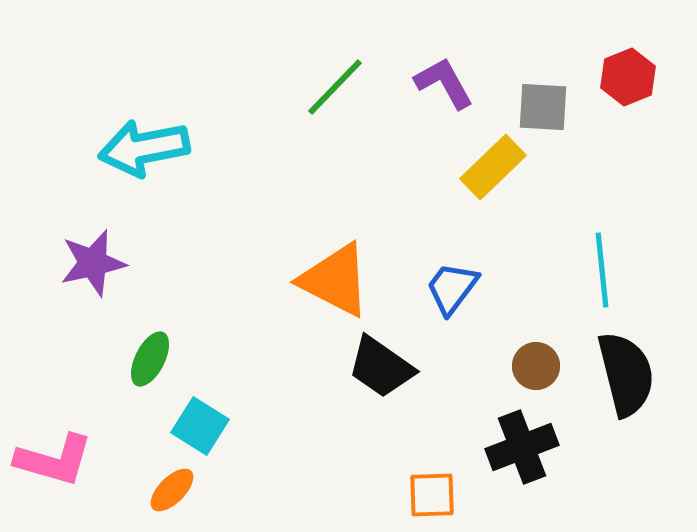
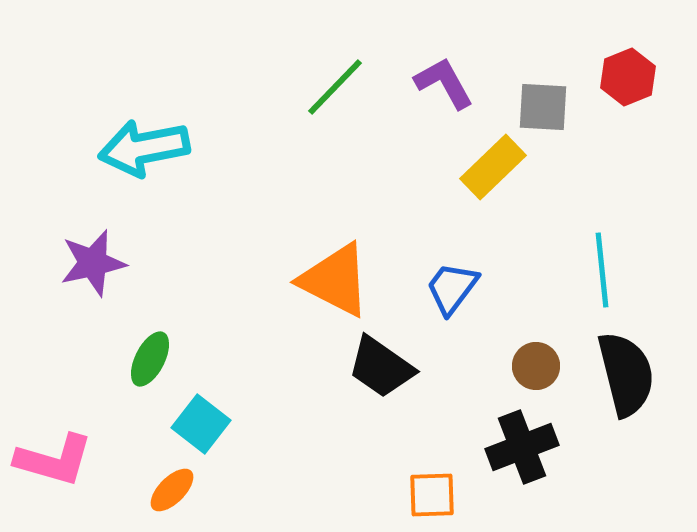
cyan square: moved 1 px right, 2 px up; rotated 6 degrees clockwise
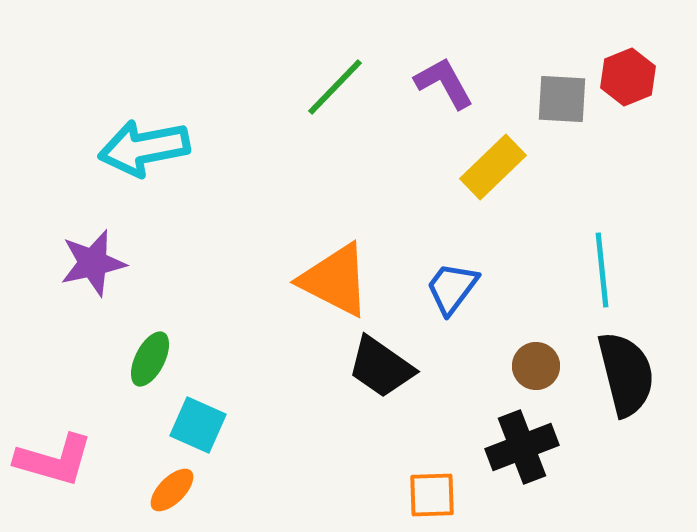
gray square: moved 19 px right, 8 px up
cyan square: moved 3 px left, 1 px down; rotated 14 degrees counterclockwise
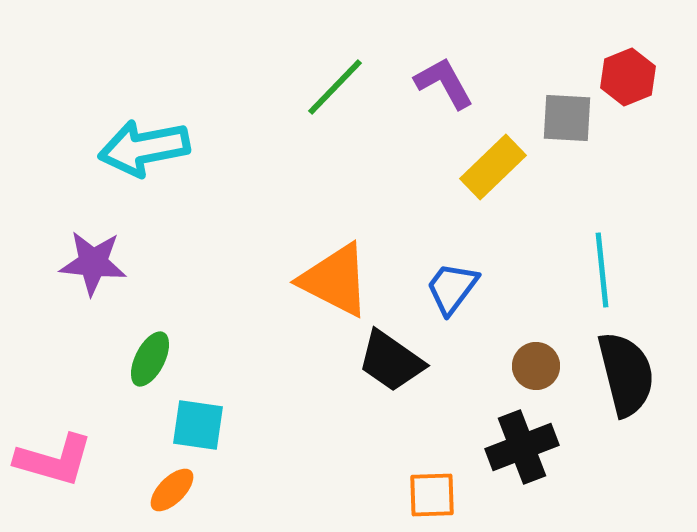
gray square: moved 5 px right, 19 px down
purple star: rotated 18 degrees clockwise
black trapezoid: moved 10 px right, 6 px up
cyan square: rotated 16 degrees counterclockwise
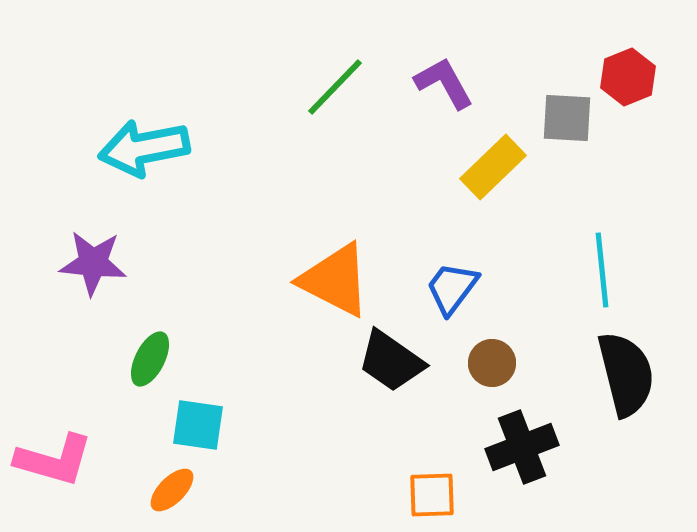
brown circle: moved 44 px left, 3 px up
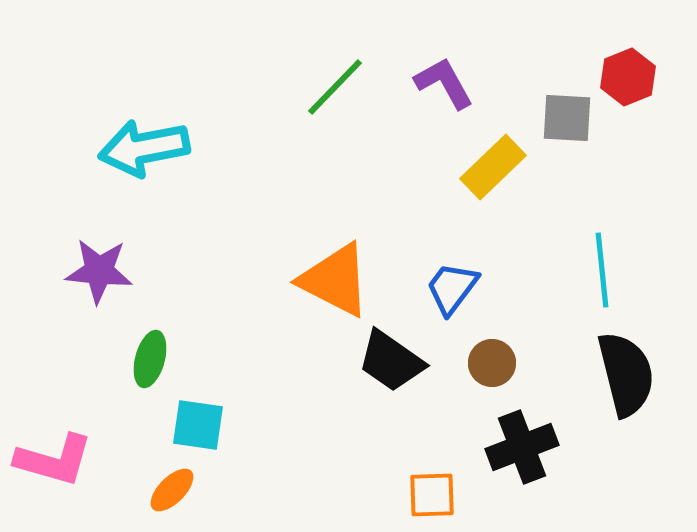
purple star: moved 6 px right, 8 px down
green ellipse: rotated 12 degrees counterclockwise
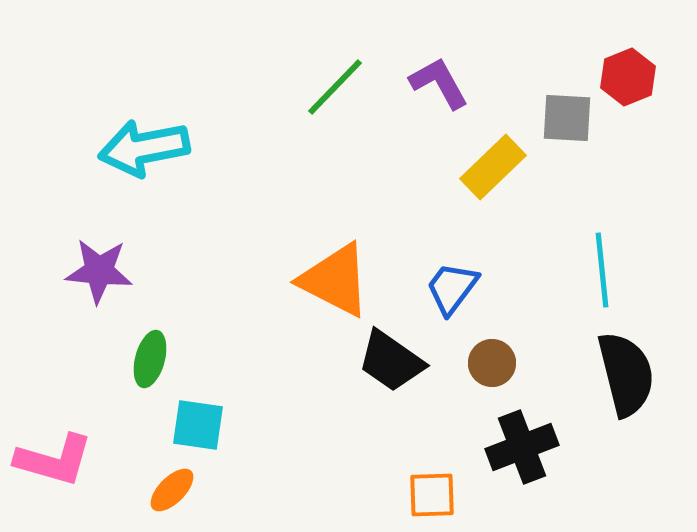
purple L-shape: moved 5 px left
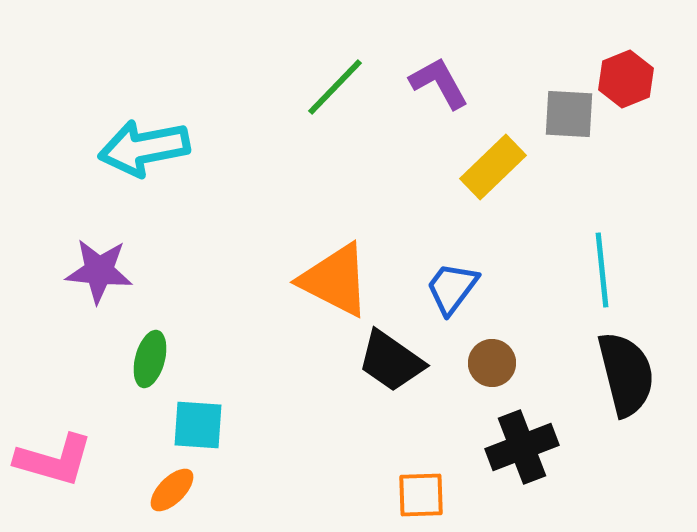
red hexagon: moved 2 px left, 2 px down
gray square: moved 2 px right, 4 px up
cyan square: rotated 4 degrees counterclockwise
orange square: moved 11 px left
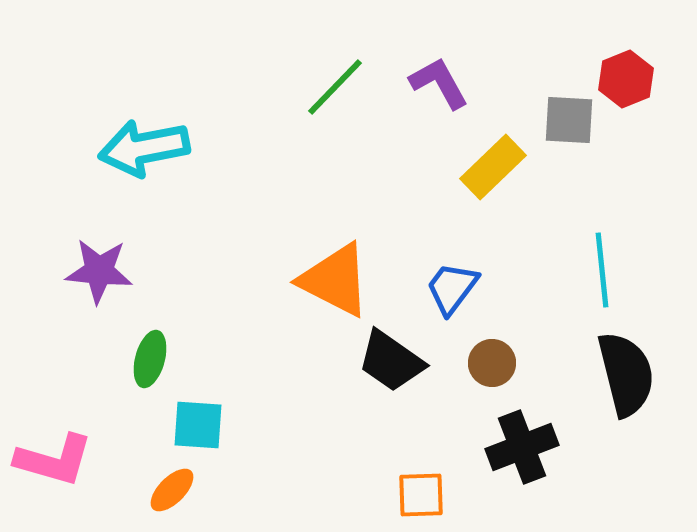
gray square: moved 6 px down
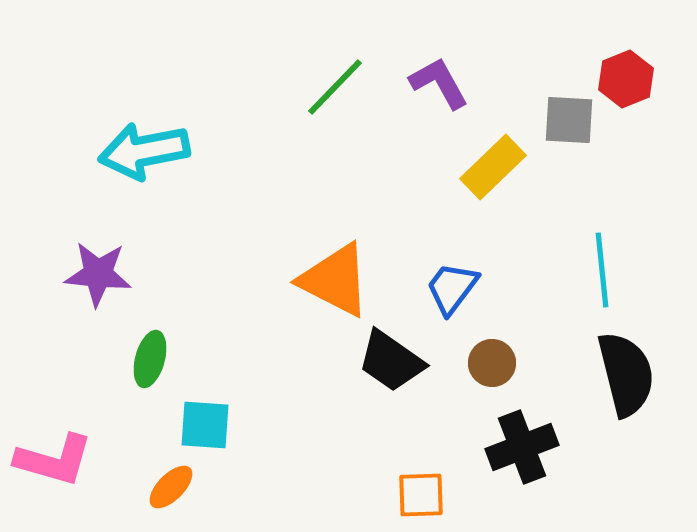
cyan arrow: moved 3 px down
purple star: moved 1 px left, 3 px down
cyan square: moved 7 px right
orange ellipse: moved 1 px left, 3 px up
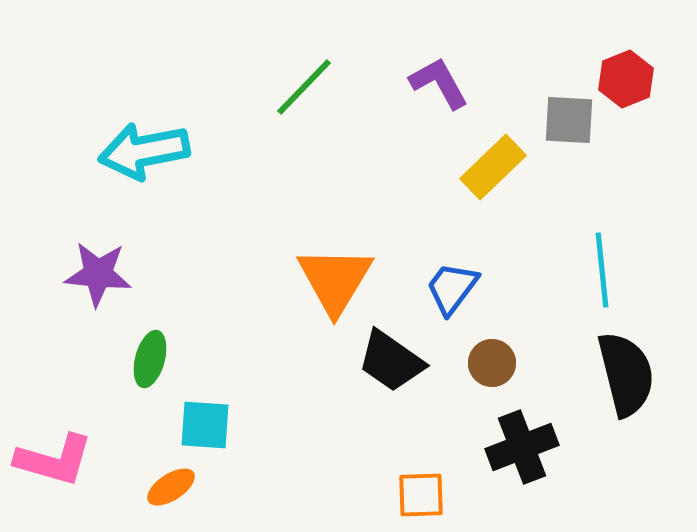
green line: moved 31 px left
orange triangle: rotated 34 degrees clockwise
orange ellipse: rotated 12 degrees clockwise
